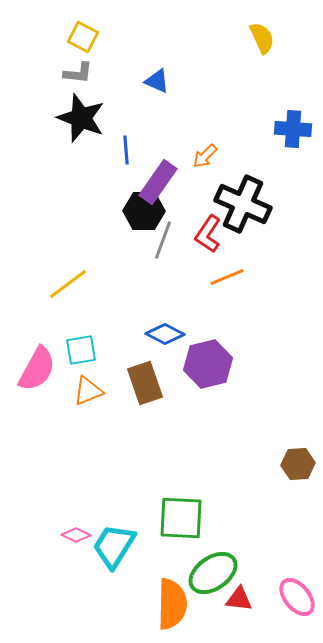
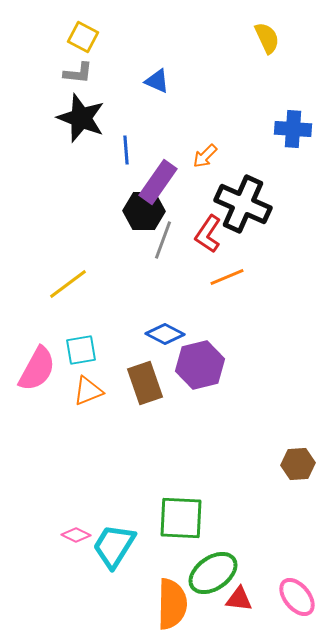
yellow semicircle: moved 5 px right
purple hexagon: moved 8 px left, 1 px down
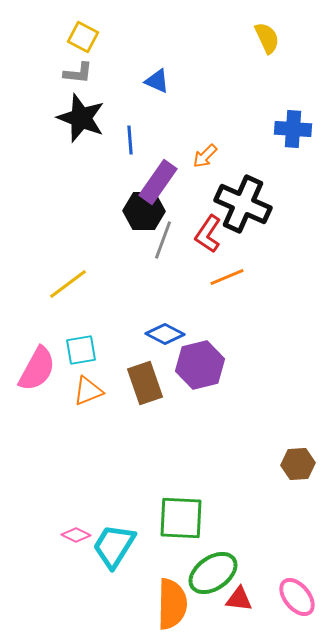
blue line: moved 4 px right, 10 px up
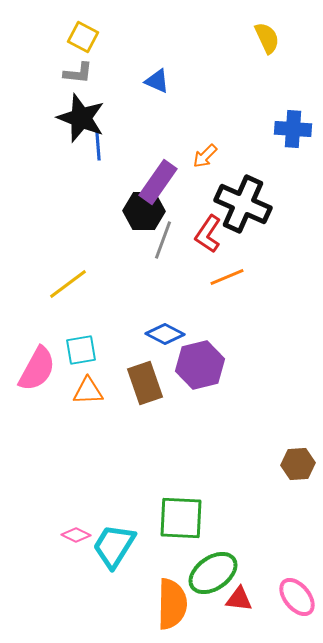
blue line: moved 32 px left, 6 px down
orange triangle: rotated 20 degrees clockwise
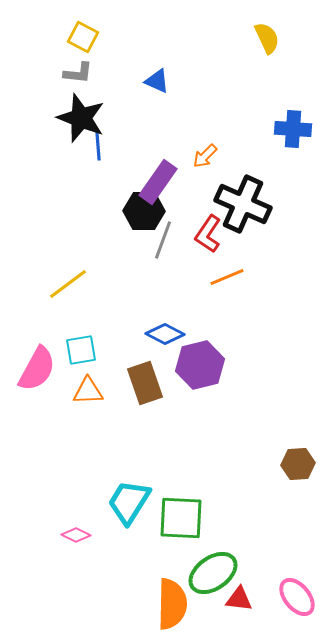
cyan trapezoid: moved 15 px right, 44 px up
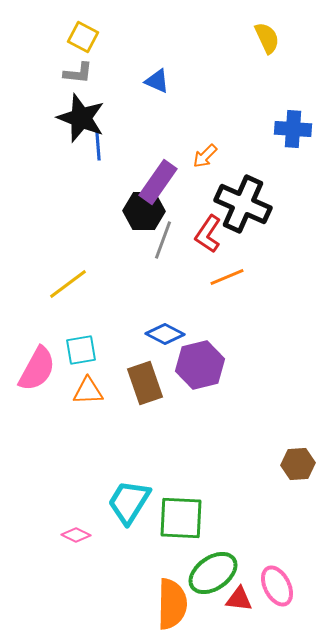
pink ellipse: moved 20 px left, 11 px up; rotated 12 degrees clockwise
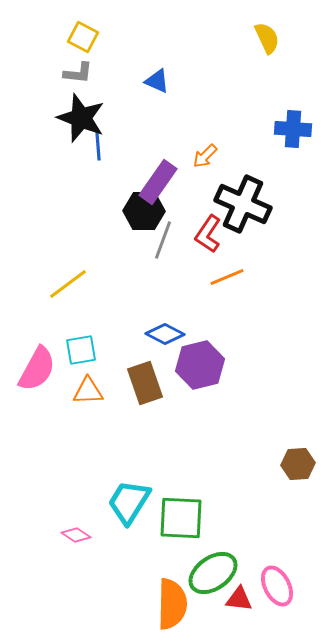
pink diamond: rotated 8 degrees clockwise
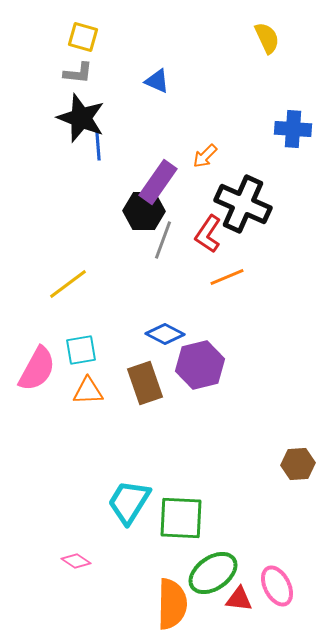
yellow square: rotated 12 degrees counterclockwise
pink diamond: moved 26 px down
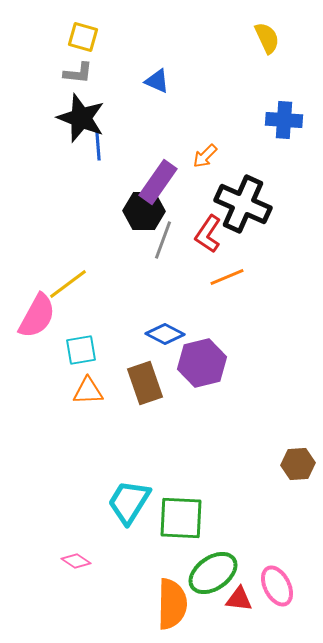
blue cross: moved 9 px left, 9 px up
purple hexagon: moved 2 px right, 2 px up
pink semicircle: moved 53 px up
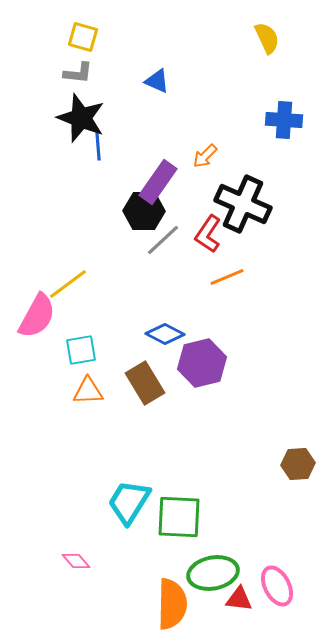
gray line: rotated 27 degrees clockwise
brown rectangle: rotated 12 degrees counterclockwise
green square: moved 2 px left, 1 px up
pink diamond: rotated 16 degrees clockwise
green ellipse: rotated 24 degrees clockwise
